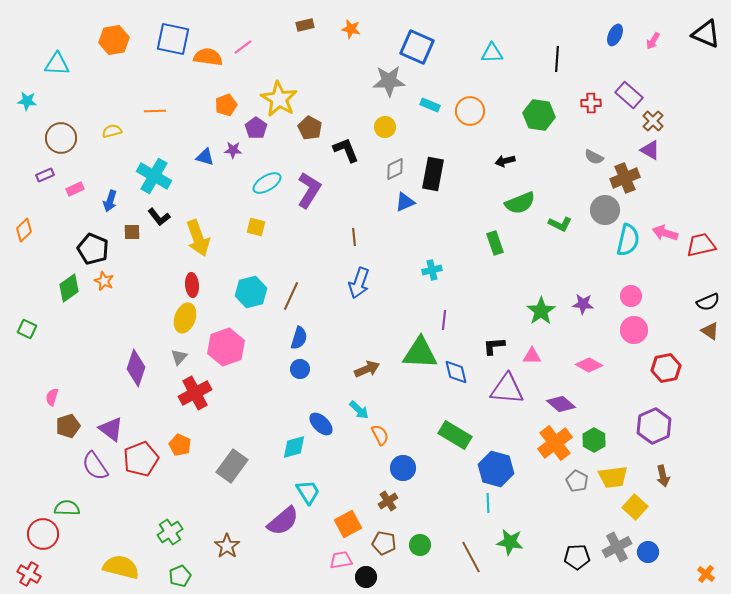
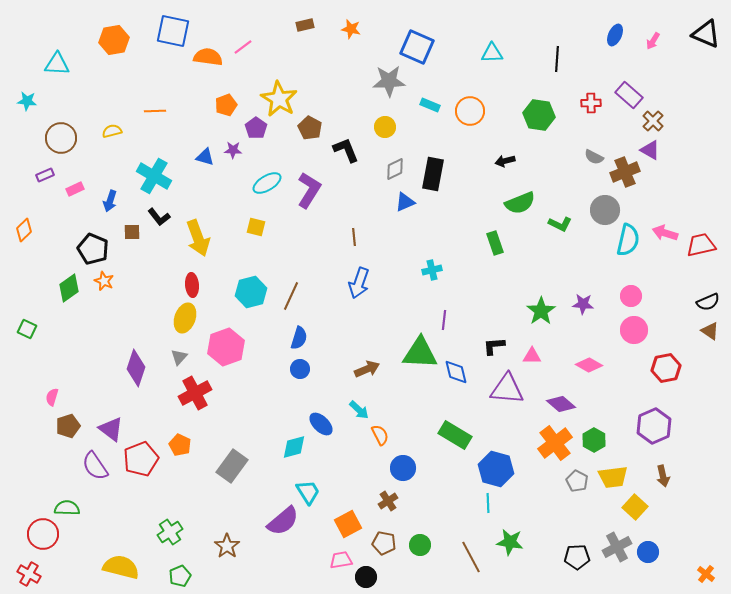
blue square at (173, 39): moved 8 px up
brown cross at (625, 178): moved 6 px up
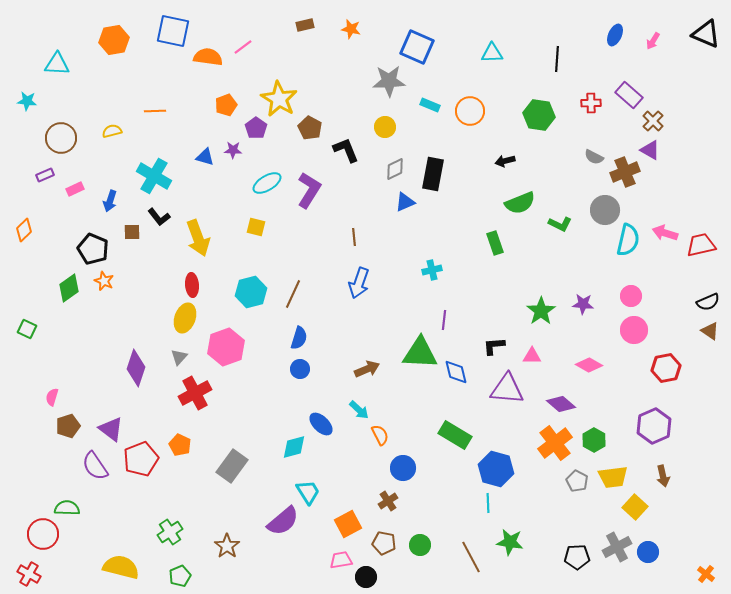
brown line at (291, 296): moved 2 px right, 2 px up
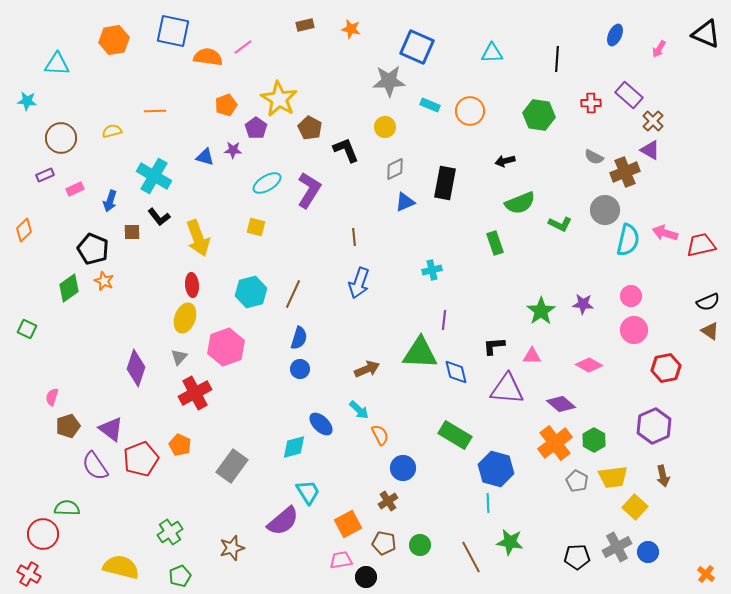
pink arrow at (653, 41): moved 6 px right, 8 px down
black rectangle at (433, 174): moved 12 px right, 9 px down
brown star at (227, 546): moved 5 px right, 2 px down; rotated 20 degrees clockwise
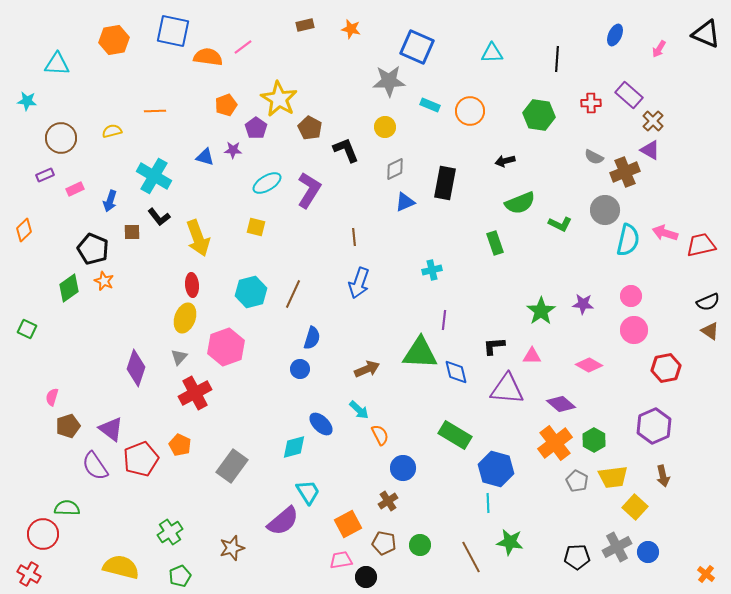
blue semicircle at (299, 338): moved 13 px right
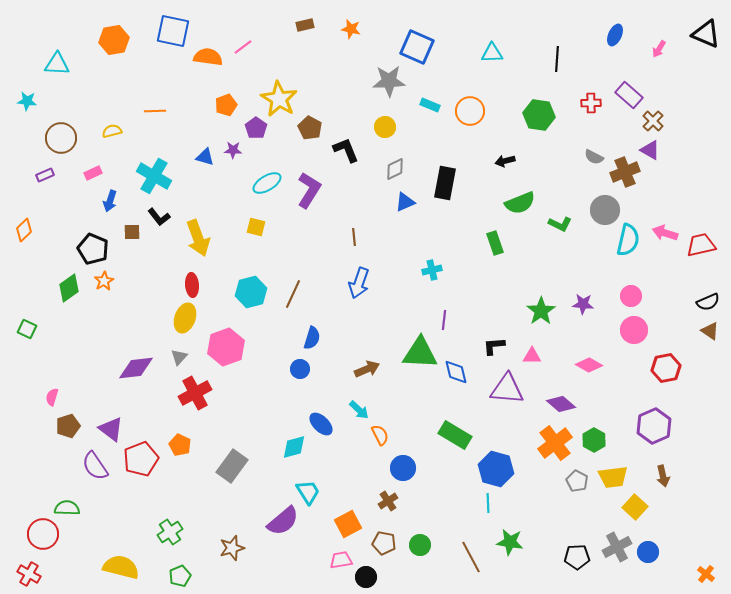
pink rectangle at (75, 189): moved 18 px right, 16 px up
orange star at (104, 281): rotated 18 degrees clockwise
purple diamond at (136, 368): rotated 66 degrees clockwise
